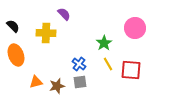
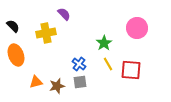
pink circle: moved 2 px right
yellow cross: rotated 12 degrees counterclockwise
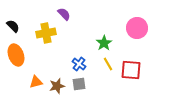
gray square: moved 1 px left, 2 px down
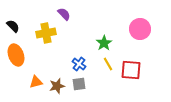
pink circle: moved 3 px right, 1 px down
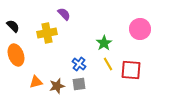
yellow cross: moved 1 px right
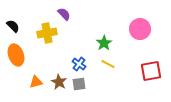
yellow line: rotated 32 degrees counterclockwise
red square: moved 20 px right, 1 px down; rotated 15 degrees counterclockwise
brown star: moved 2 px right, 4 px up; rotated 28 degrees counterclockwise
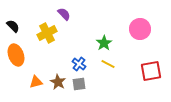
yellow cross: rotated 18 degrees counterclockwise
brown star: moved 1 px left
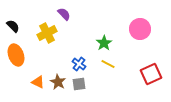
red square: moved 3 px down; rotated 15 degrees counterclockwise
orange triangle: moved 2 px right; rotated 40 degrees clockwise
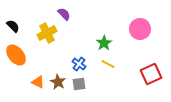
orange ellipse: rotated 20 degrees counterclockwise
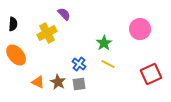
black semicircle: moved 2 px up; rotated 48 degrees clockwise
